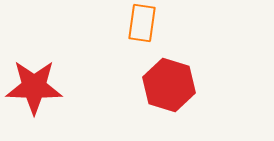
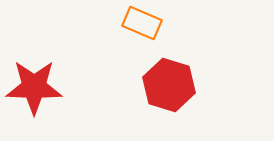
orange rectangle: rotated 75 degrees counterclockwise
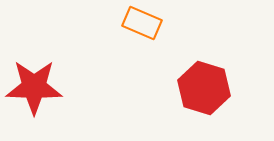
red hexagon: moved 35 px right, 3 px down
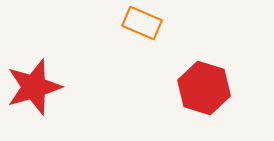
red star: rotated 18 degrees counterclockwise
